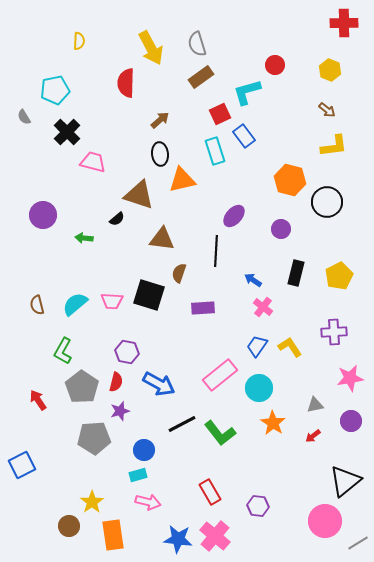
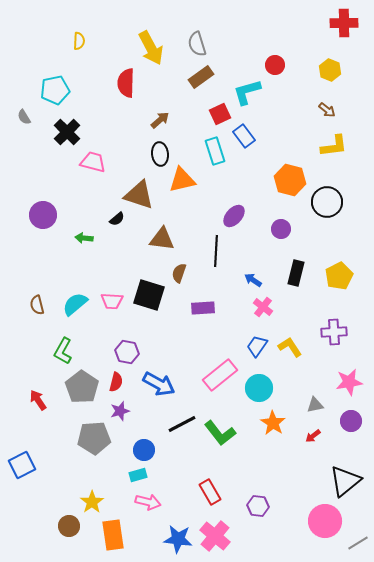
pink star at (350, 378): moved 1 px left, 4 px down
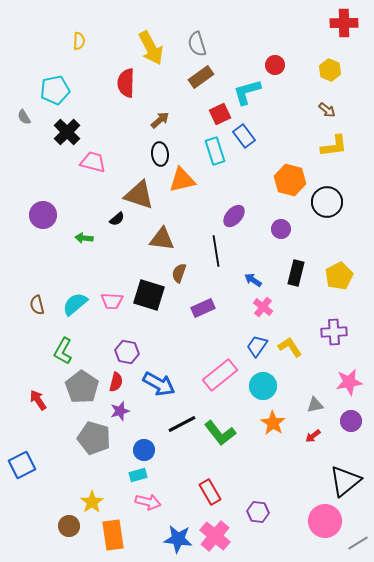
black line at (216, 251): rotated 12 degrees counterclockwise
purple rectangle at (203, 308): rotated 20 degrees counterclockwise
cyan circle at (259, 388): moved 4 px right, 2 px up
gray pentagon at (94, 438): rotated 20 degrees clockwise
purple hexagon at (258, 506): moved 6 px down
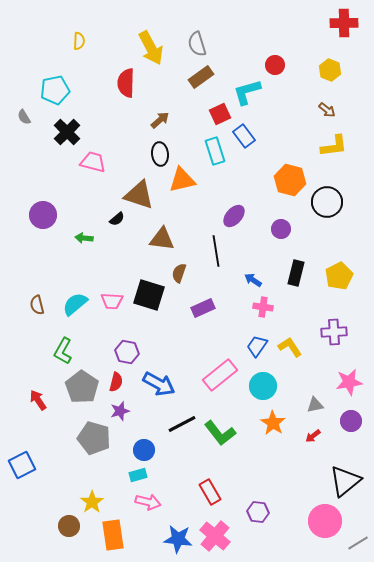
pink cross at (263, 307): rotated 30 degrees counterclockwise
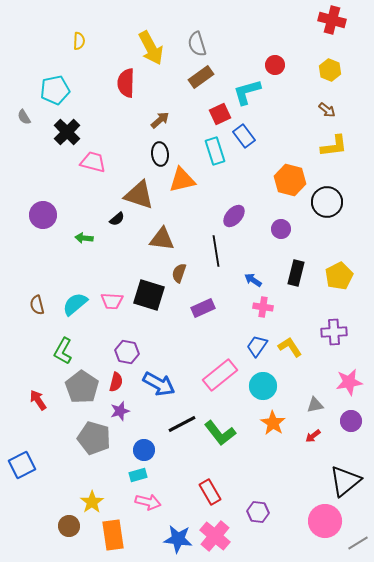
red cross at (344, 23): moved 12 px left, 3 px up; rotated 16 degrees clockwise
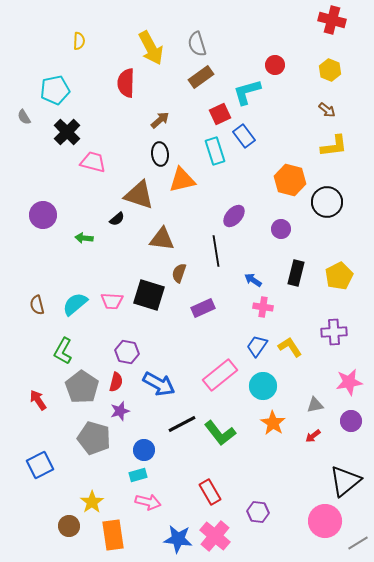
blue square at (22, 465): moved 18 px right
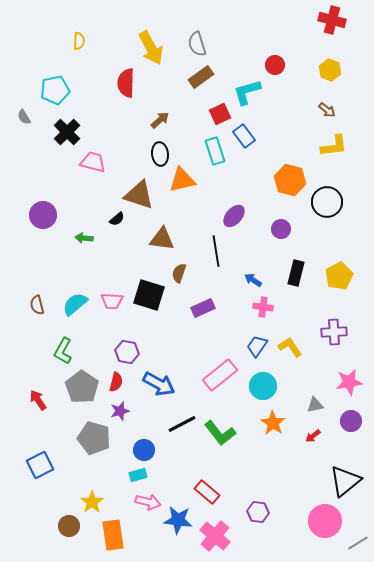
red rectangle at (210, 492): moved 3 px left; rotated 20 degrees counterclockwise
blue star at (178, 539): moved 19 px up
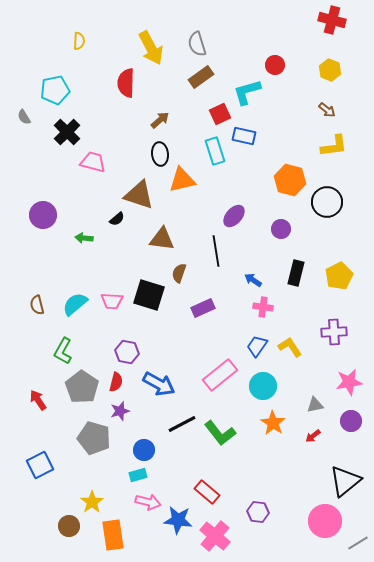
blue rectangle at (244, 136): rotated 40 degrees counterclockwise
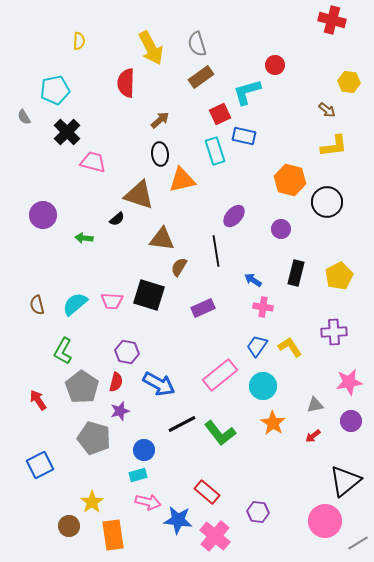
yellow hexagon at (330, 70): moved 19 px right, 12 px down; rotated 15 degrees counterclockwise
brown semicircle at (179, 273): moved 6 px up; rotated 12 degrees clockwise
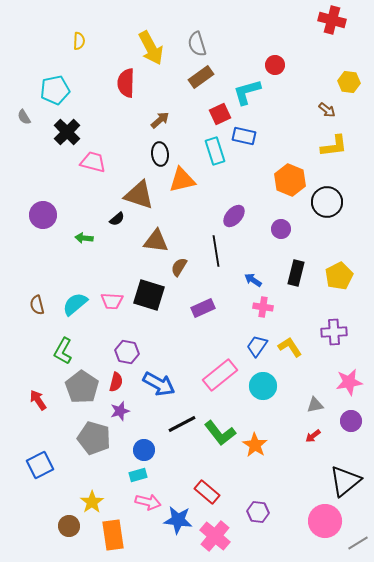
orange hexagon at (290, 180): rotated 8 degrees clockwise
brown triangle at (162, 239): moved 6 px left, 2 px down
orange star at (273, 423): moved 18 px left, 22 px down
